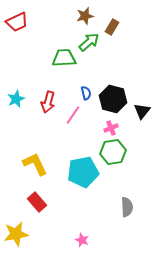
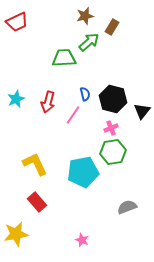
blue semicircle: moved 1 px left, 1 px down
gray semicircle: rotated 108 degrees counterclockwise
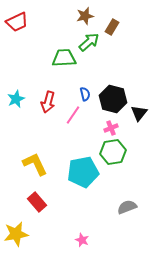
black triangle: moved 3 px left, 2 px down
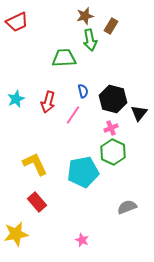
brown rectangle: moved 1 px left, 1 px up
green arrow: moved 1 px right, 2 px up; rotated 120 degrees clockwise
blue semicircle: moved 2 px left, 3 px up
green hexagon: rotated 25 degrees counterclockwise
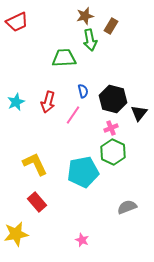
cyan star: moved 3 px down
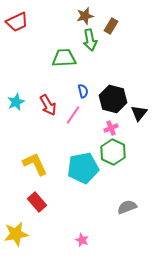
red arrow: moved 3 px down; rotated 45 degrees counterclockwise
cyan pentagon: moved 4 px up
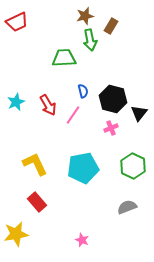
green hexagon: moved 20 px right, 14 px down
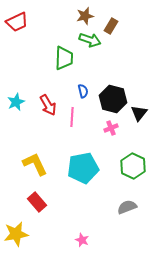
green arrow: rotated 60 degrees counterclockwise
green trapezoid: rotated 95 degrees clockwise
pink line: moved 1 px left, 2 px down; rotated 30 degrees counterclockwise
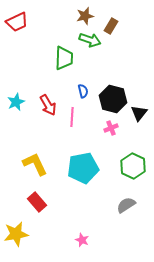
gray semicircle: moved 1 px left, 2 px up; rotated 12 degrees counterclockwise
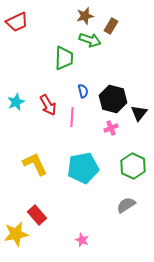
red rectangle: moved 13 px down
